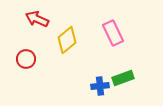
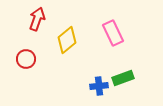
red arrow: rotated 85 degrees clockwise
blue cross: moved 1 px left
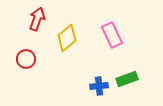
pink rectangle: moved 1 px left, 2 px down
yellow diamond: moved 2 px up
green rectangle: moved 4 px right, 1 px down
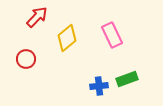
red arrow: moved 2 px up; rotated 25 degrees clockwise
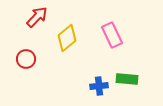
green rectangle: rotated 25 degrees clockwise
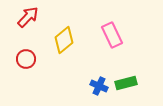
red arrow: moved 9 px left
yellow diamond: moved 3 px left, 2 px down
green rectangle: moved 1 px left, 4 px down; rotated 20 degrees counterclockwise
blue cross: rotated 30 degrees clockwise
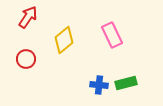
red arrow: rotated 10 degrees counterclockwise
blue cross: moved 1 px up; rotated 18 degrees counterclockwise
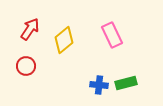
red arrow: moved 2 px right, 12 px down
red circle: moved 7 px down
